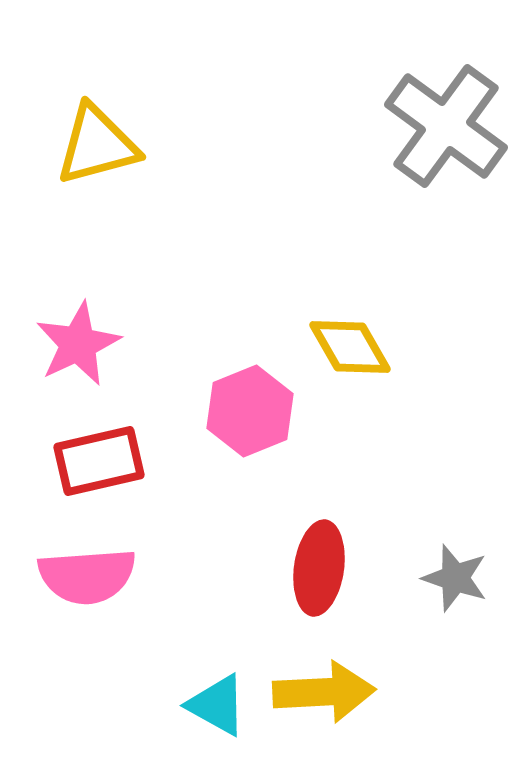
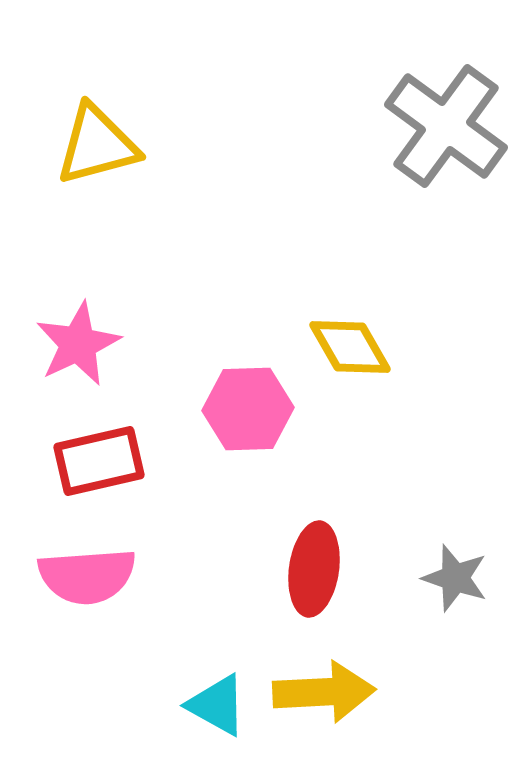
pink hexagon: moved 2 px left, 2 px up; rotated 20 degrees clockwise
red ellipse: moved 5 px left, 1 px down
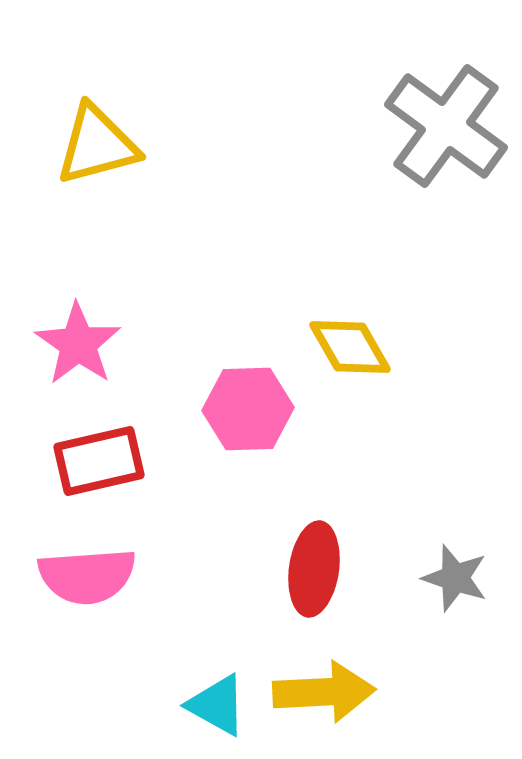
pink star: rotated 12 degrees counterclockwise
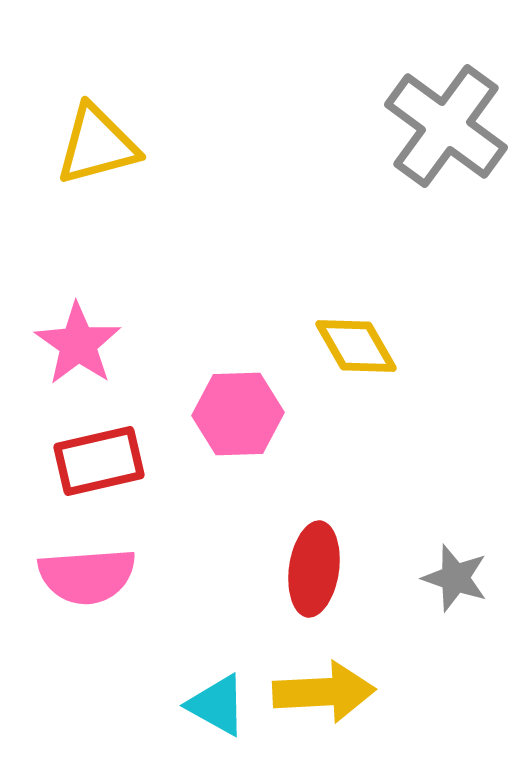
yellow diamond: moved 6 px right, 1 px up
pink hexagon: moved 10 px left, 5 px down
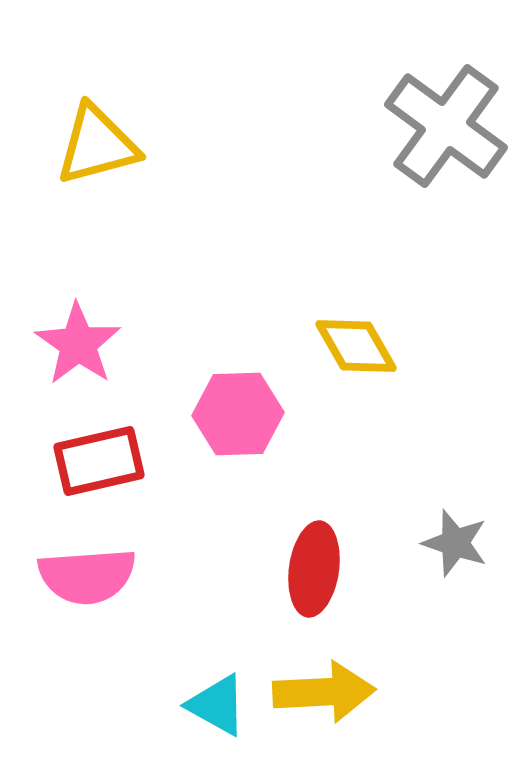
gray star: moved 35 px up
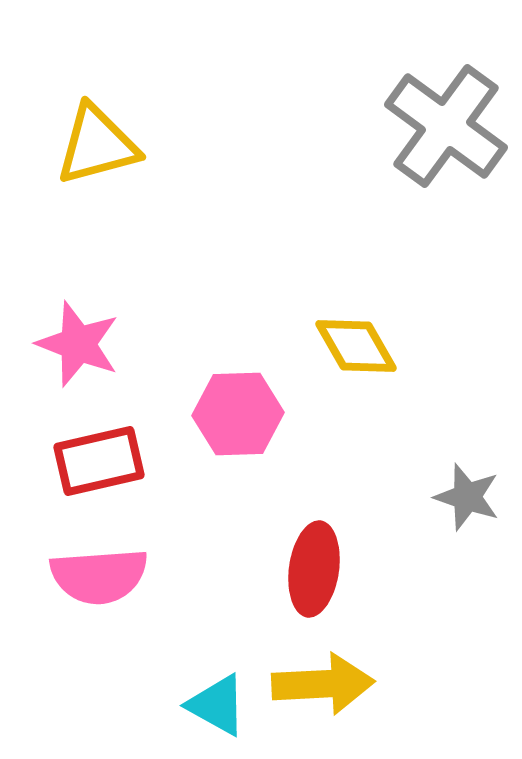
pink star: rotated 14 degrees counterclockwise
gray star: moved 12 px right, 46 px up
pink semicircle: moved 12 px right
yellow arrow: moved 1 px left, 8 px up
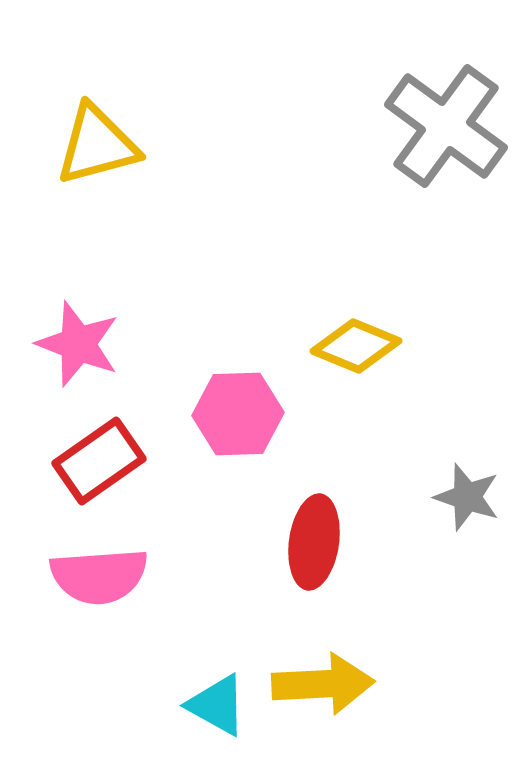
yellow diamond: rotated 38 degrees counterclockwise
red rectangle: rotated 22 degrees counterclockwise
red ellipse: moved 27 px up
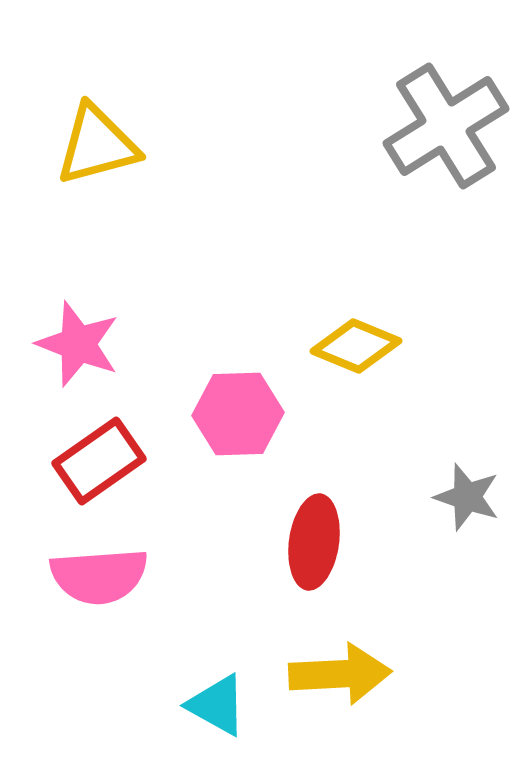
gray cross: rotated 22 degrees clockwise
yellow arrow: moved 17 px right, 10 px up
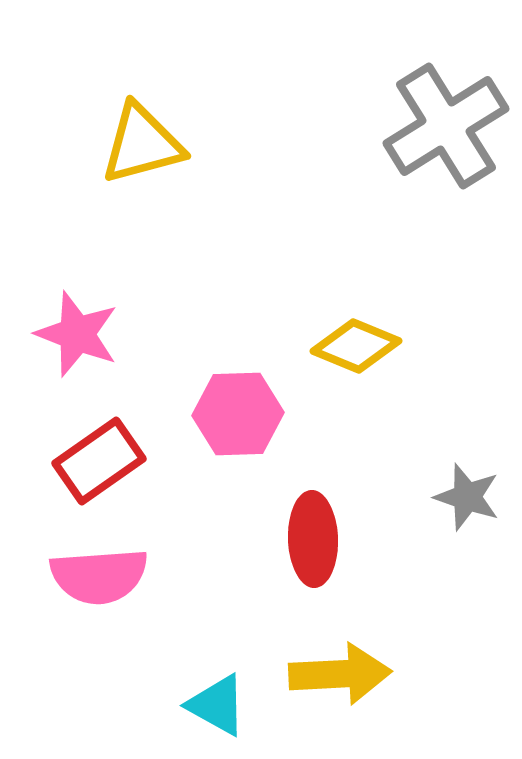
yellow triangle: moved 45 px right, 1 px up
pink star: moved 1 px left, 10 px up
red ellipse: moved 1 px left, 3 px up; rotated 10 degrees counterclockwise
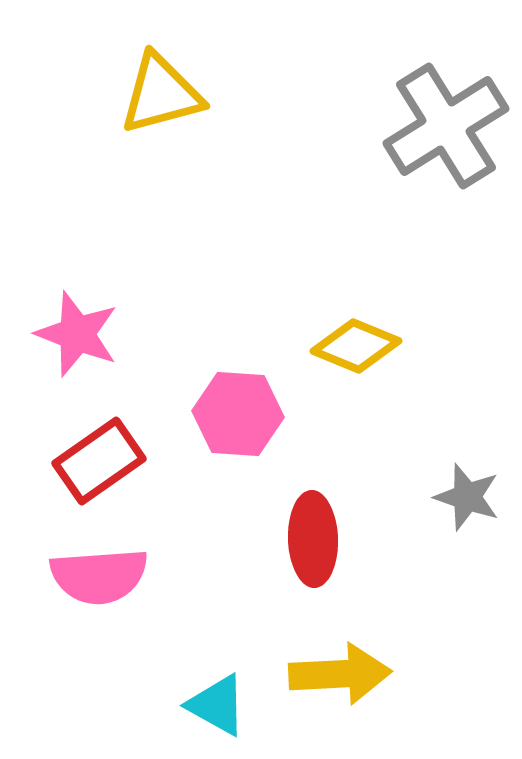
yellow triangle: moved 19 px right, 50 px up
pink hexagon: rotated 6 degrees clockwise
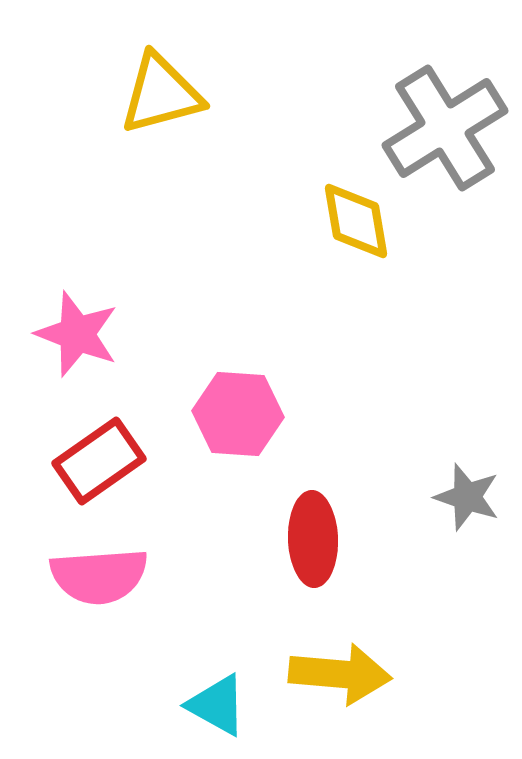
gray cross: moved 1 px left, 2 px down
yellow diamond: moved 125 px up; rotated 58 degrees clockwise
yellow arrow: rotated 8 degrees clockwise
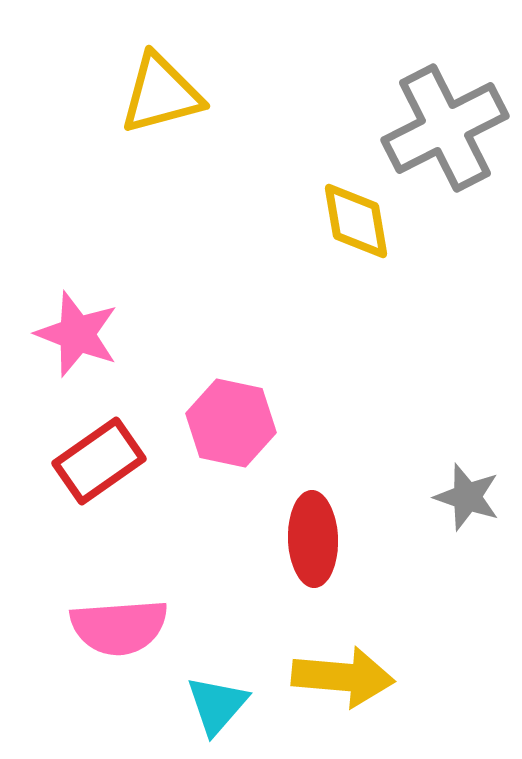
gray cross: rotated 5 degrees clockwise
pink hexagon: moved 7 px left, 9 px down; rotated 8 degrees clockwise
pink semicircle: moved 20 px right, 51 px down
yellow arrow: moved 3 px right, 3 px down
cyan triangle: rotated 42 degrees clockwise
